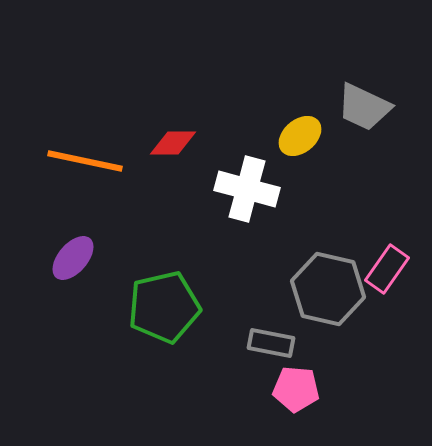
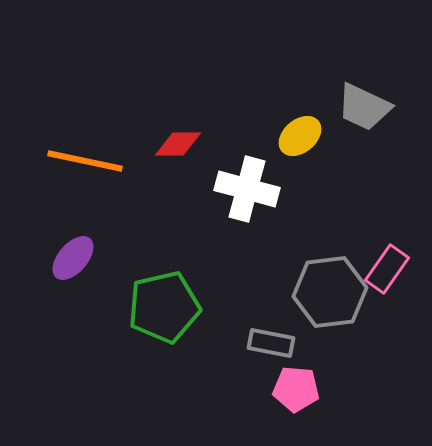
red diamond: moved 5 px right, 1 px down
gray hexagon: moved 2 px right, 3 px down; rotated 20 degrees counterclockwise
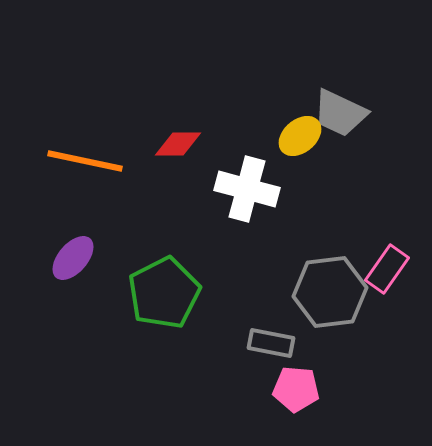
gray trapezoid: moved 24 px left, 6 px down
green pentagon: moved 14 px up; rotated 14 degrees counterclockwise
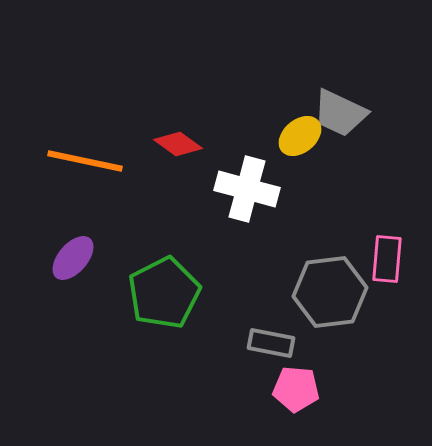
red diamond: rotated 36 degrees clockwise
pink rectangle: moved 10 px up; rotated 30 degrees counterclockwise
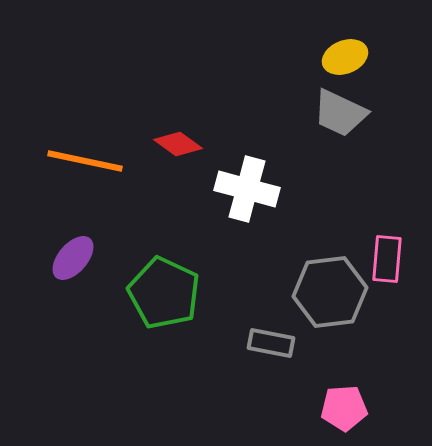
yellow ellipse: moved 45 px right, 79 px up; rotated 18 degrees clockwise
green pentagon: rotated 20 degrees counterclockwise
pink pentagon: moved 48 px right, 19 px down; rotated 9 degrees counterclockwise
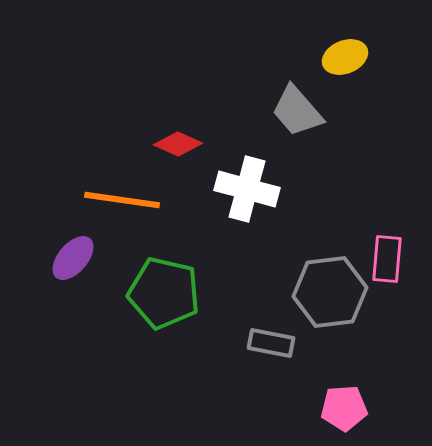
gray trapezoid: moved 43 px left, 2 px up; rotated 24 degrees clockwise
red diamond: rotated 12 degrees counterclockwise
orange line: moved 37 px right, 39 px down; rotated 4 degrees counterclockwise
green pentagon: rotated 12 degrees counterclockwise
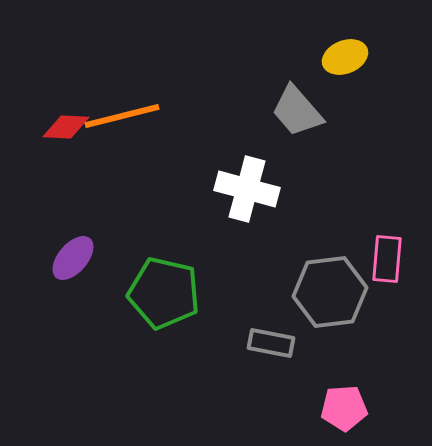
red diamond: moved 112 px left, 17 px up; rotated 21 degrees counterclockwise
orange line: moved 84 px up; rotated 22 degrees counterclockwise
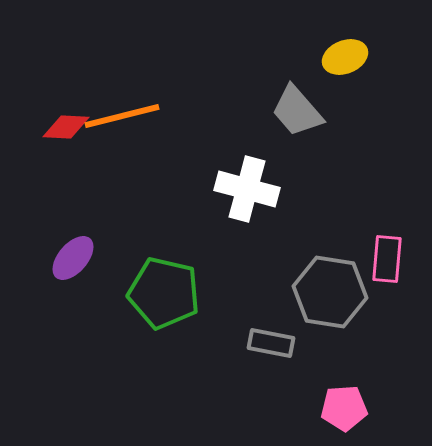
gray hexagon: rotated 16 degrees clockwise
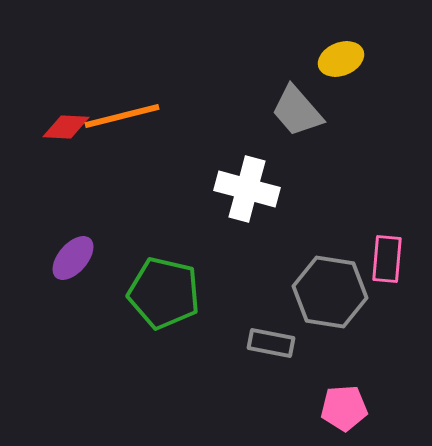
yellow ellipse: moved 4 px left, 2 px down
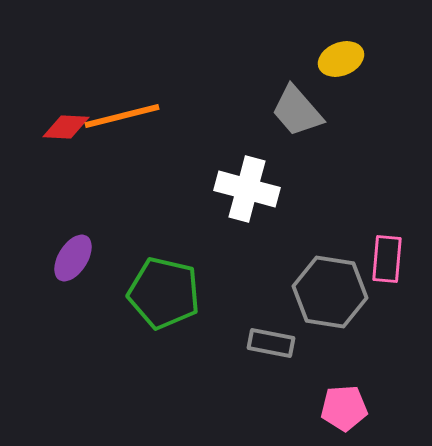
purple ellipse: rotated 9 degrees counterclockwise
